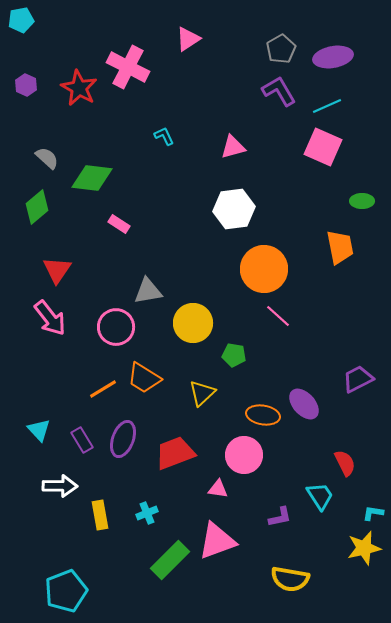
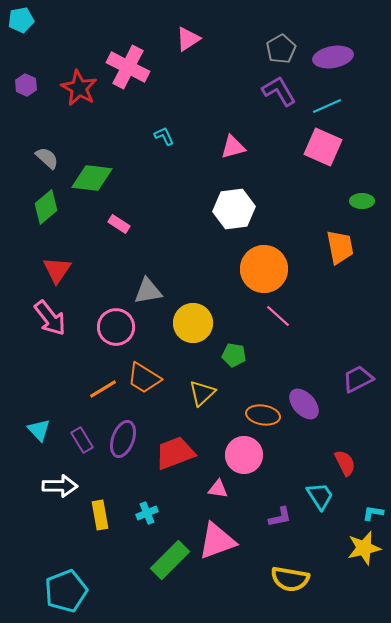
green diamond at (37, 207): moved 9 px right
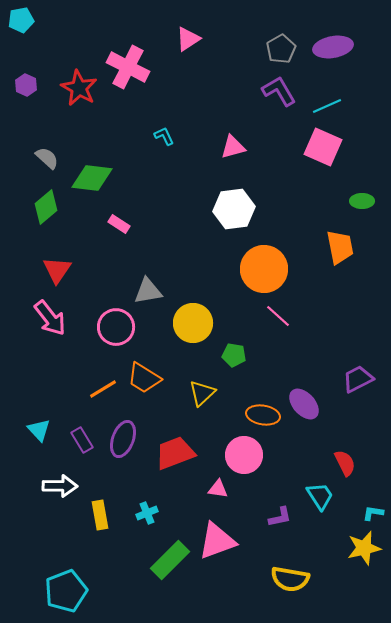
purple ellipse at (333, 57): moved 10 px up
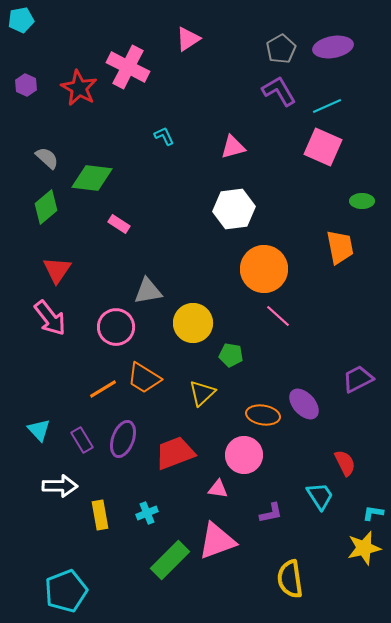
green pentagon at (234, 355): moved 3 px left
purple L-shape at (280, 517): moved 9 px left, 4 px up
yellow semicircle at (290, 579): rotated 72 degrees clockwise
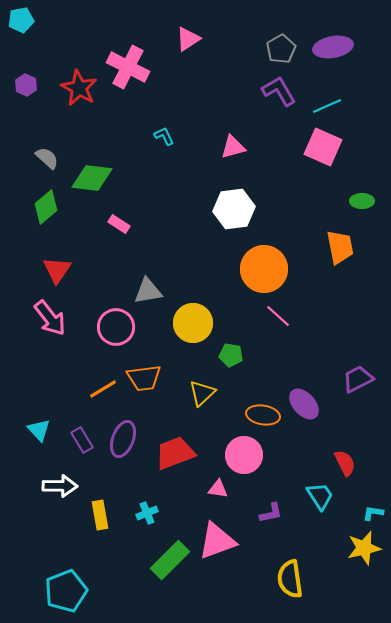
orange trapezoid at (144, 378): rotated 39 degrees counterclockwise
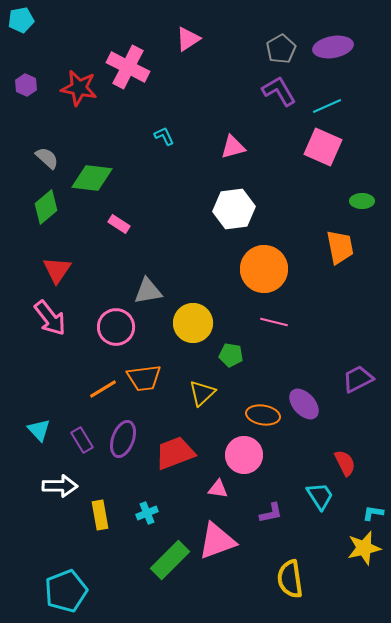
red star at (79, 88): rotated 18 degrees counterclockwise
pink line at (278, 316): moved 4 px left, 6 px down; rotated 28 degrees counterclockwise
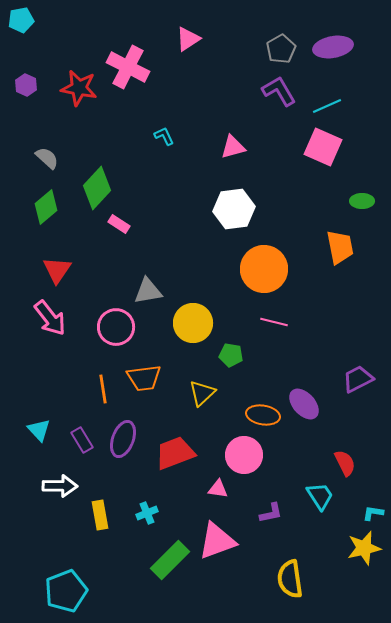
green diamond at (92, 178): moved 5 px right, 10 px down; rotated 54 degrees counterclockwise
orange line at (103, 389): rotated 68 degrees counterclockwise
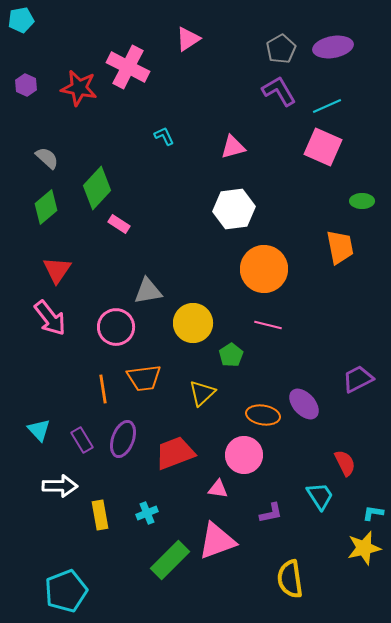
pink line at (274, 322): moved 6 px left, 3 px down
green pentagon at (231, 355): rotated 30 degrees clockwise
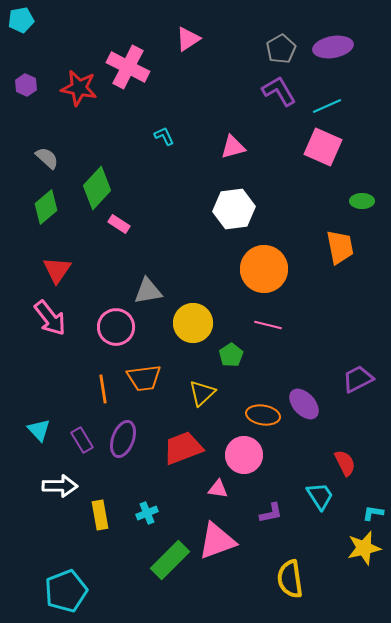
red trapezoid at (175, 453): moved 8 px right, 5 px up
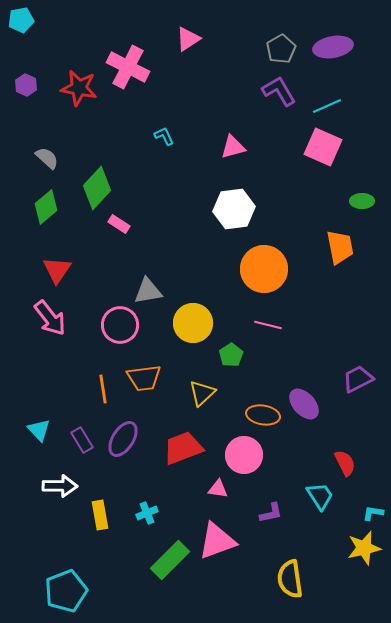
pink circle at (116, 327): moved 4 px right, 2 px up
purple ellipse at (123, 439): rotated 12 degrees clockwise
